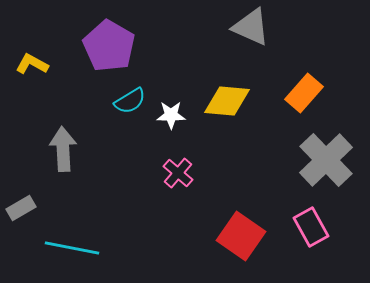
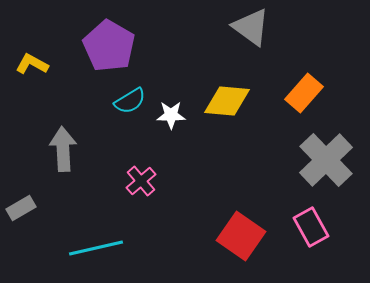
gray triangle: rotated 12 degrees clockwise
pink cross: moved 37 px left, 8 px down; rotated 8 degrees clockwise
cyan line: moved 24 px right; rotated 24 degrees counterclockwise
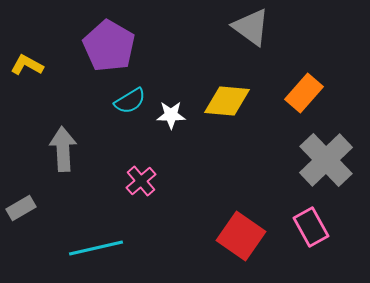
yellow L-shape: moved 5 px left, 1 px down
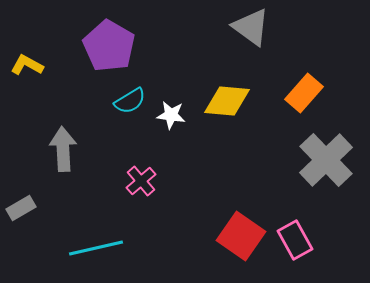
white star: rotated 8 degrees clockwise
pink rectangle: moved 16 px left, 13 px down
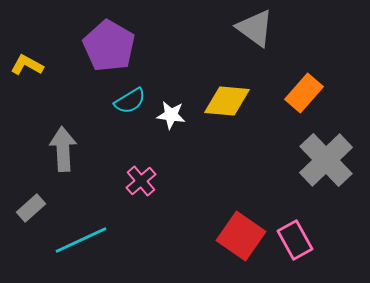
gray triangle: moved 4 px right, 1 px down
gray rectangle: moved 10 px right; rotated 12 degrees counterclockwise
cyan line: moved 15 px left, 8 px up; rotated 12 degrees counterclockwise
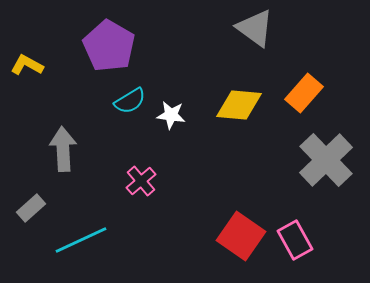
yellow diamond: moved 12 px right, 4 px down
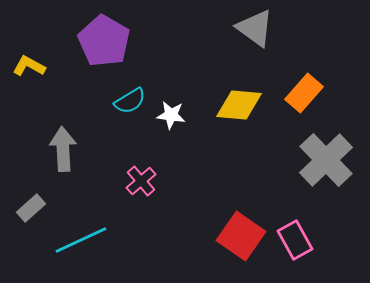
purple pentagon: moved 5 px left, 5 px up
yellow L-shape: moved 2 px right, 1 px down
